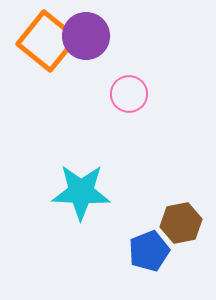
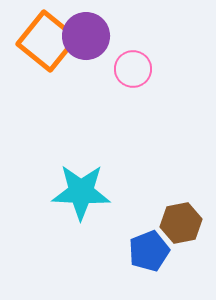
pink circle: moved 4 px right, 25 px up
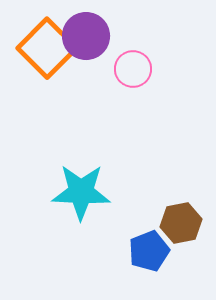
orange square: moved 7 px down; rotated 6 degrees clockwise
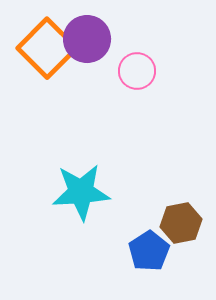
purple circle: moved 1 px right, 3 px down
pink circle: moved 4 px right, 2 px down
cyan star: rotated 6 degrees counterclockwise
blue pentagon: rotated 12 degrees counterclockwise
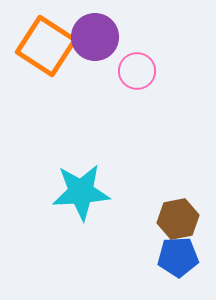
purple circle: moved 8 px right, 2 px up
orange square: moved 1 px left, 2 px up; rotated 12 degrees counterclockwise
brown hexagon: moved 3 px left, 4 px up
blue pentagon: moved 29 px right, 6 px down; rotated 30 degrees clockwise
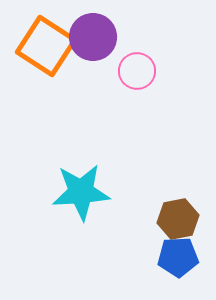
purple circle: moved 2 px left
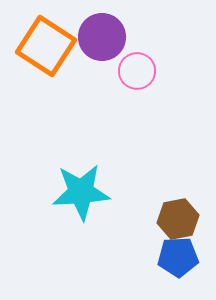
purple circle: moved 9 px right
